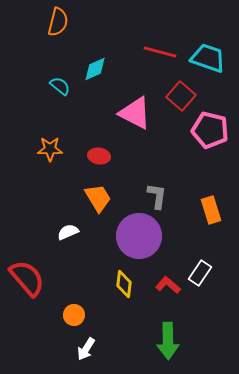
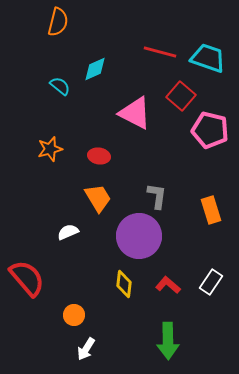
orange star: rotated 15 degrees counterclockwise
white rectangle: moved 11 px right, 9 px down
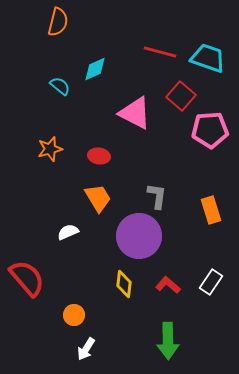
pink pentagon: rotated 18 degrees counterclockwise
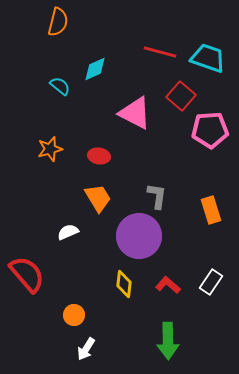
red semicircle: moved 4 px up
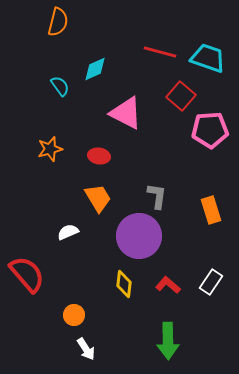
cyan semicircle: rotated 15 degrees clockwise
pink triangle: moved 9 px left
white arrow: rotated 65 degrees counterclockwise
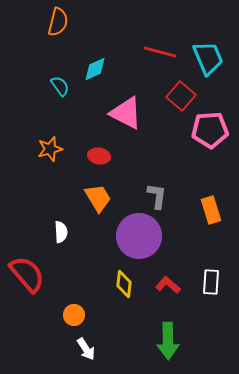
cyan trapezoid: rotated 48 degrees clockwise
white semicircle: moved 7 px left; rotated 110 degrees clockwise
white rectangle: rotated 30 degrees counterclockwise
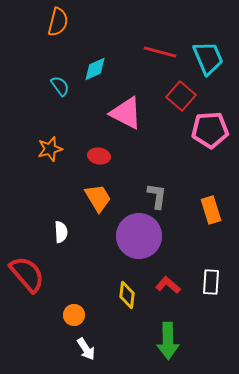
yellow diamond: moved 3 px right, 11 px down
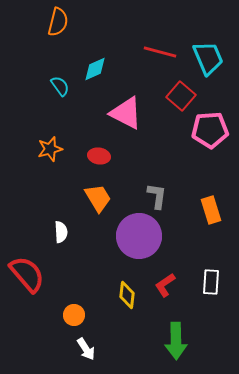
red L-shape: moved 3 px left; rotated 75 degrees counterclockwise
green arrow: moved 8 px right
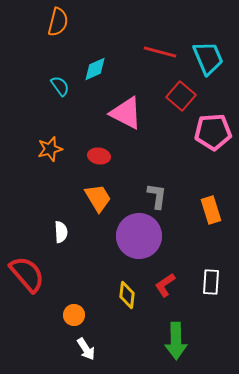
pink pentagon: moved 3 px right, 2 px down
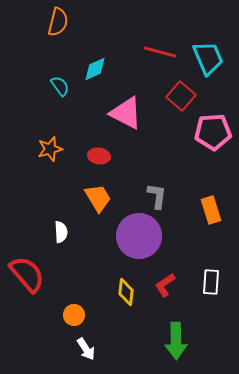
yellow diamond: moved 1 px left, 3 px up
